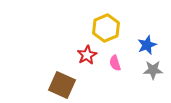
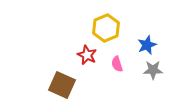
red star: rotated 18 degrees counterclockwise
pink semicircle: moved 2 px right, 1 px down
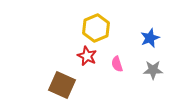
yellow hexagon: moved 10 px left
blue star: moved 3 px right, 7 px up
red star: moved 1 px down
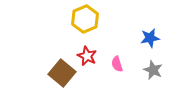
yellow hexagon: moved 11 px left, 9 px up
blue star: rotated 12 degrees clockwise
gray star: rotated 24 degrees clockwise
brown square: moved 12 px up; rotated 16 degrees clockwise
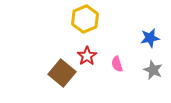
red star: rotated 12 degrees clockwise
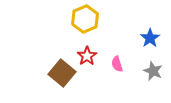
blue star: rotated 24 degrees counterclockwise
gray star: moved 1 px down
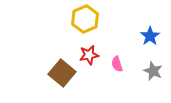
blue star: moved 2 px up
red star: moved 2 px right, 1 px up; rotated 24 degrees clockwise
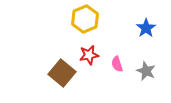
blue star: moved 4 px left, 8 px up
gray star: moved 7 px left
